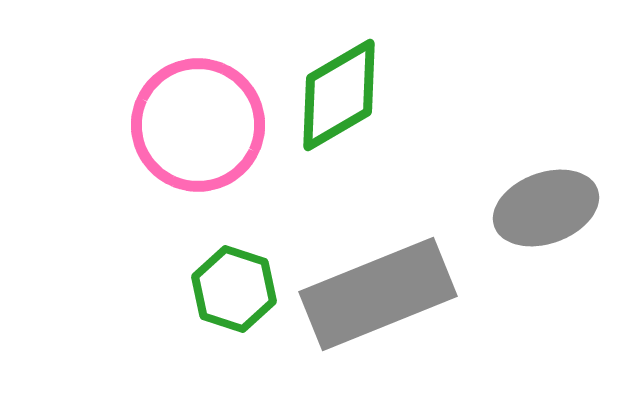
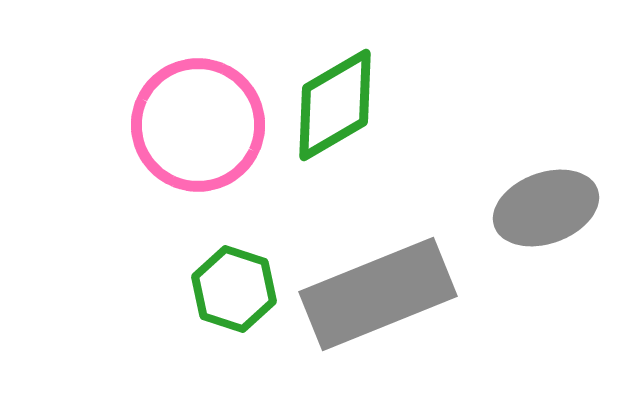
green diamond: moved 4 px left, 10 px down
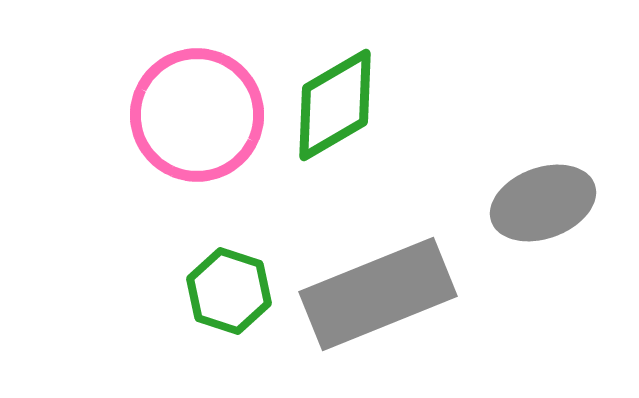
pink circle: moved 1 px left, 10 px up
gray ellipse: moved 3 px left, 5 px up
green hexagon: moved 5 px left, 2 px down
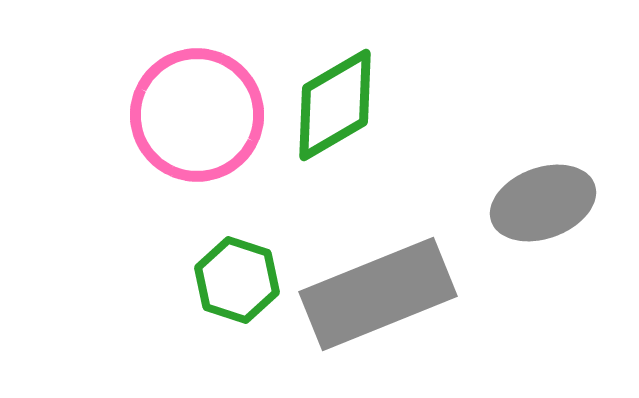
green hexagon: moved 8 px right, 11 px up
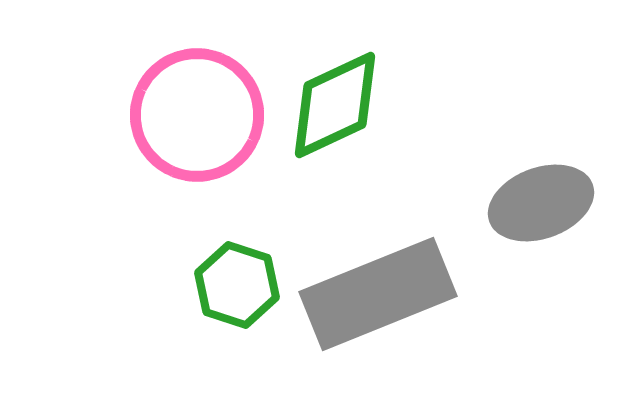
green diamond: rotated 5 degrees clockwise
gray ellipse: moved 2 px left
green hexagon: moved 5 px down
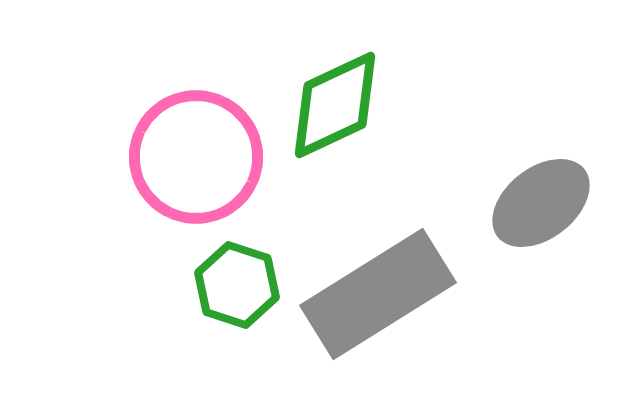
pink circle: moved 1 px left, 42 px down
gray ellipse: rotated 18 degrees counterclockwise
gray rectangle: rotated 10 degrees counterclockwise
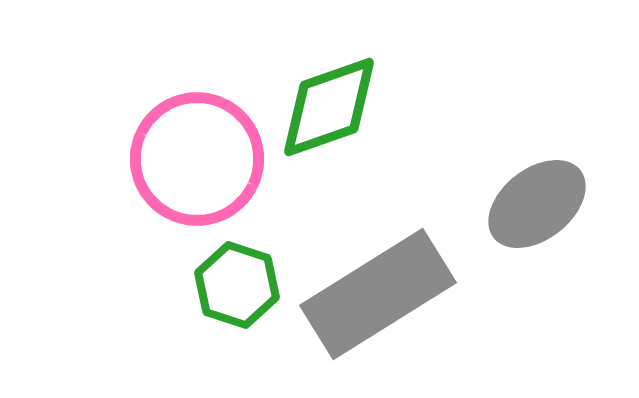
green diamond: moved 6 px left, 2 px down; rotated 6 degrees clockwise
pink circle: moved 1 px right, 2 px down
gray ellipse: moved 4 px left, 1 px down
